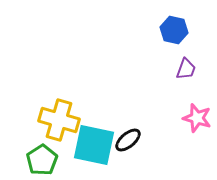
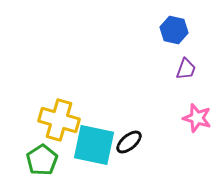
black ellipse: moved 1 px right, 2 px down
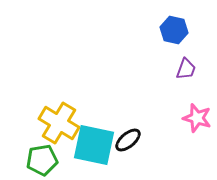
yellow cross: moved 3 px down; rotated 15 degrees clockwise
black ellipse: moved 1 px left, 2 px up
green pentagon: rotated 24 degrees clockwise
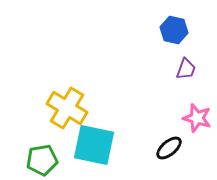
yellow cross: moved 8 px right, 15 px up
black ellipse: moved 41 px right, 8 px down
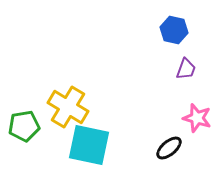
yellow cross: moved 1 px right, 1 px up
cyan square: moved 5 px left
green pentagon: moved 18 px left, 34 px up
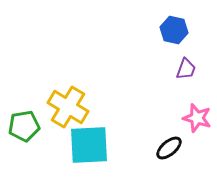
cyan square: rotated 15 degrees counterclockwise
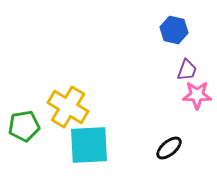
purple trapezoid: moved 1 px right, 1 px down
pink star: moved 23 px up; rotated 16 degrees counterclockwise
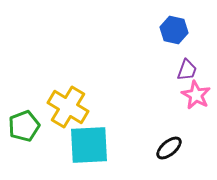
pink star: moved 1 px left; rotated 28 degrees clockwise
green pentagon: rotated 12 degrees counterclockwise
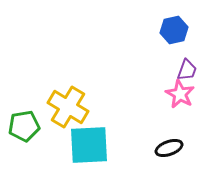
blue hexagon: rotated 24 degrees counterclockwise
pink star: moved 16 px left, 1 px up
green pentagon: rotated 12 degrees clockwise
black ellipse: rotated 20 degrees clockwise
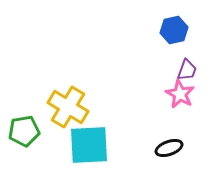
green pentagon: moved 5 px down
